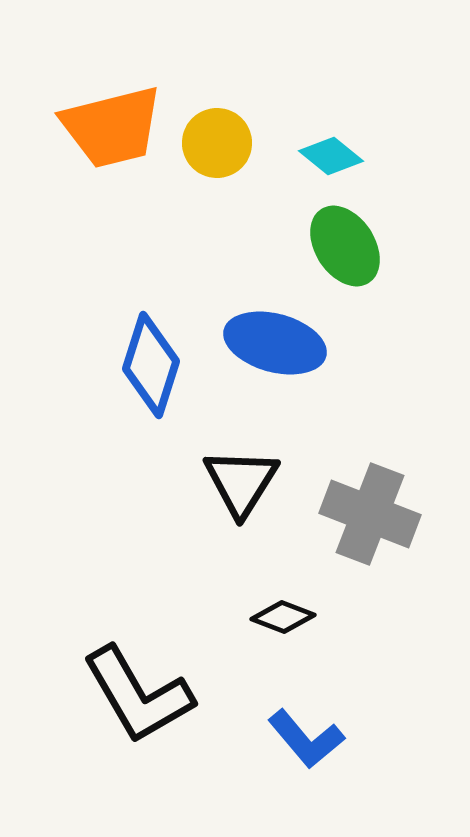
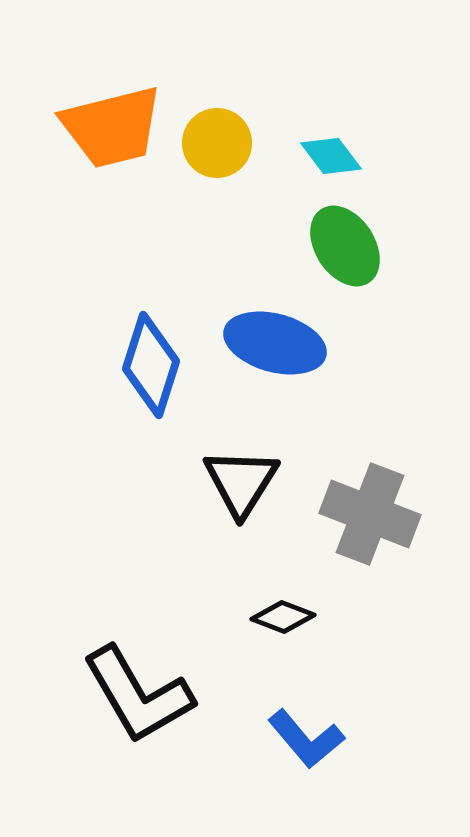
cyan diamond: rotated 14 degrees clockwise
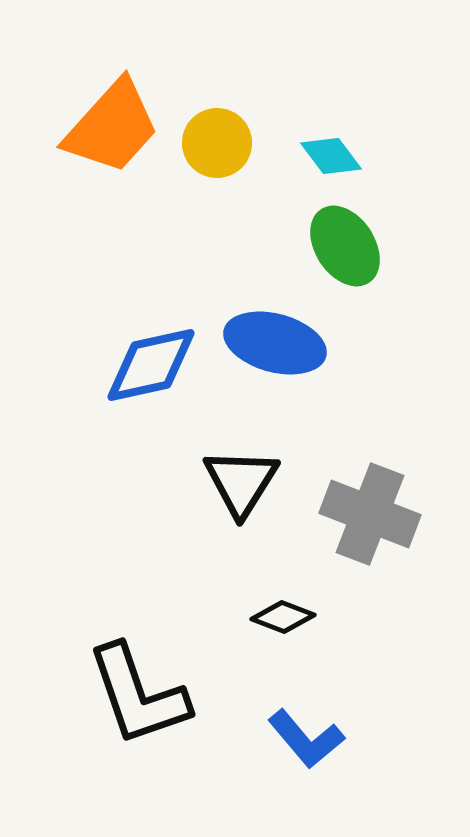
orange trapezoid: rotated 34 degrees counterclockwise
blue diamond: rotated 60 degrees clockwise
black L-shape: rotated 11 degrees clockwise
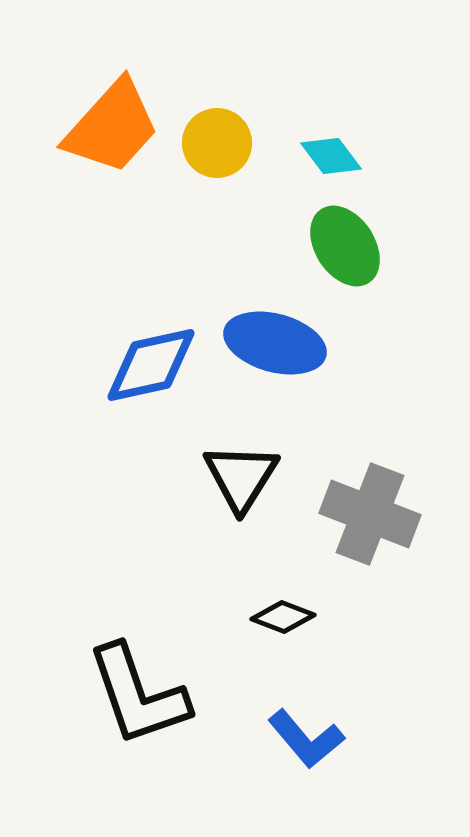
black triangle: moved 5 px up
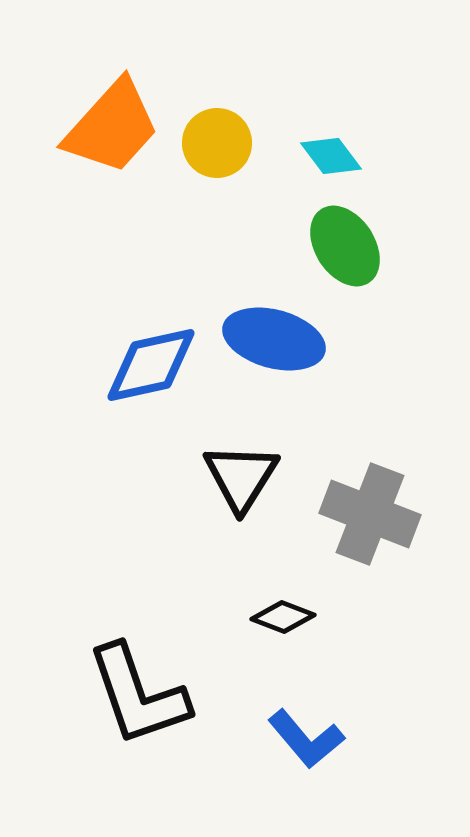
blue ellipse: moved 1 px left, 4 px up
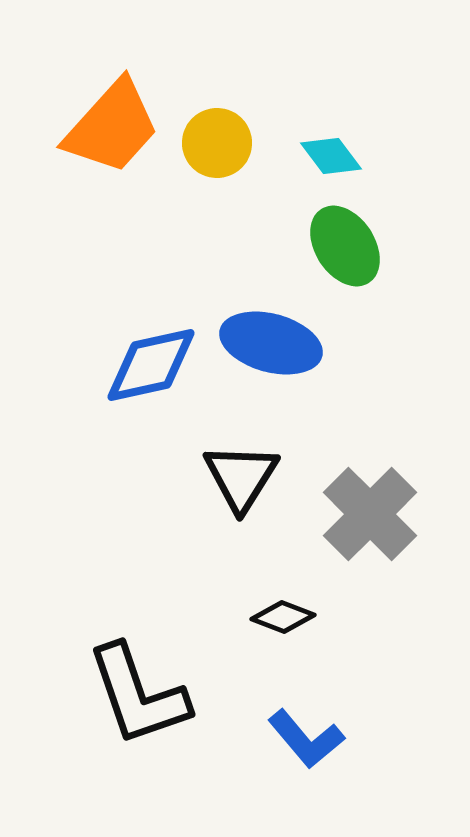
blue ellipse: moved 3 px left, 4 px down
gray cross: rotated 24 degrees clockwise
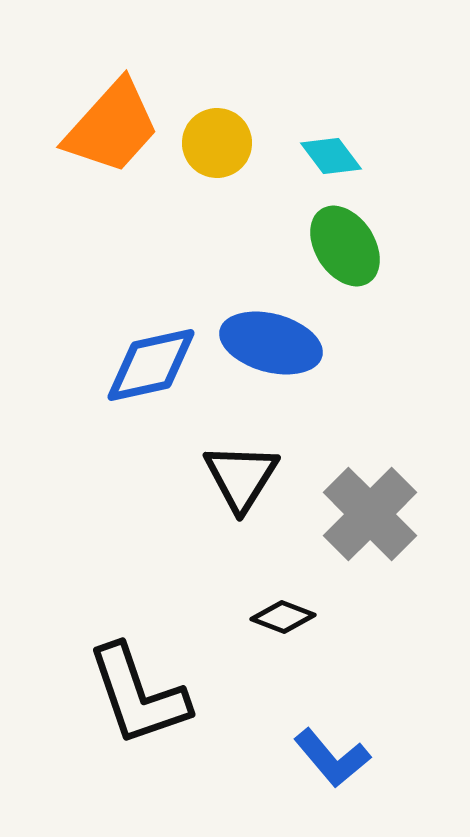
blue L-shape: moved 26 px right, 19 px down
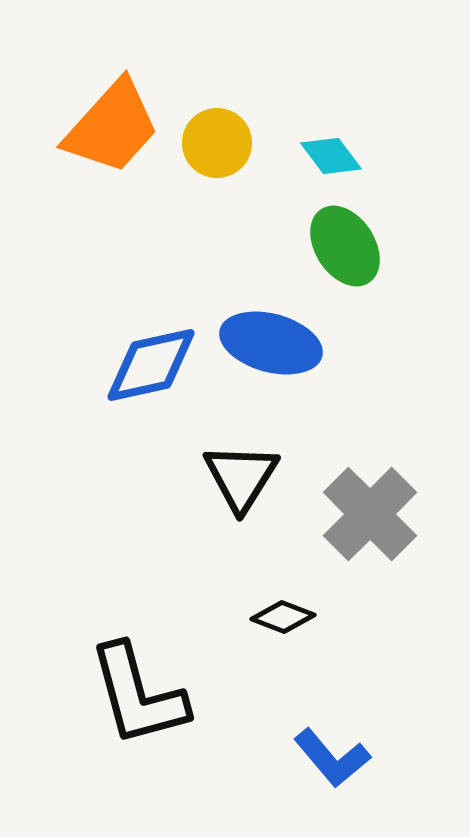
black L-shape: rotated 4 degrees clockwise
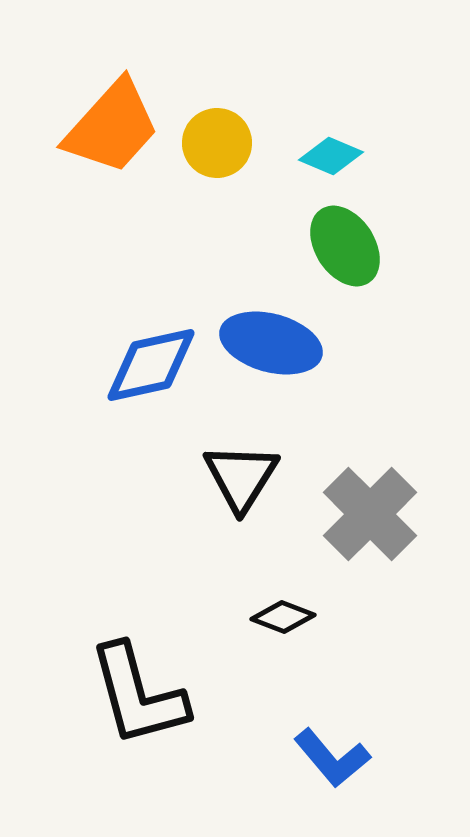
cyan diamond: rotated 30 degrees counterclockwise
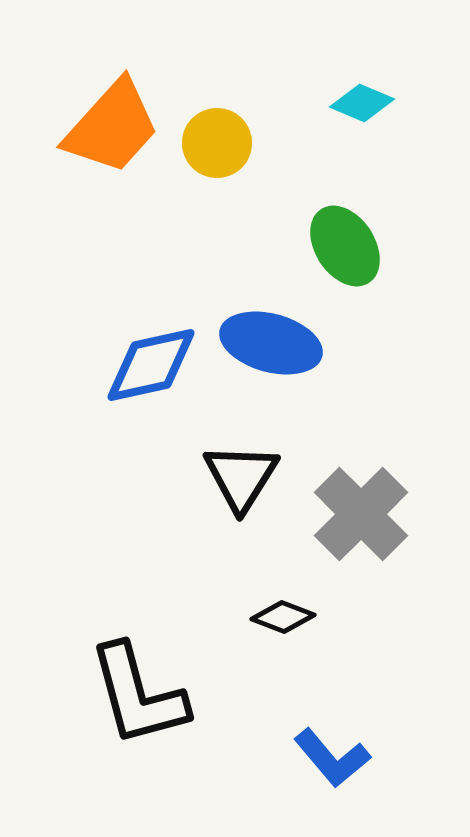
cyan diamond: moved 31 px right, 53 px up
gray cross: moved 9 px left
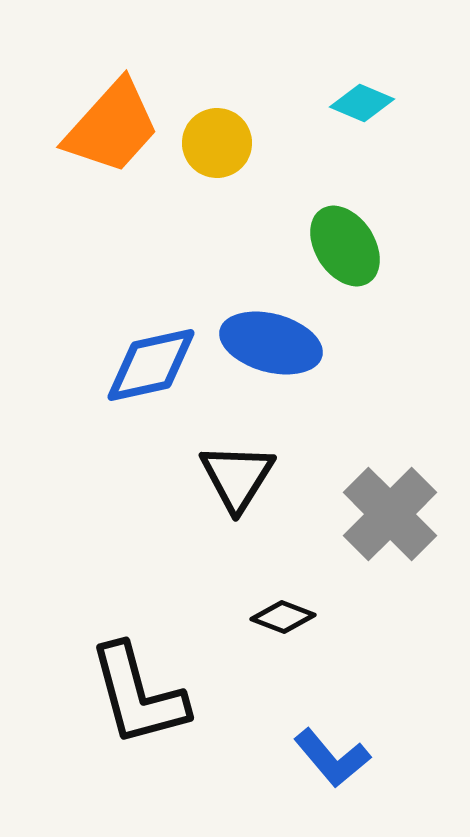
black triangle: moved 4 px left
gray cross: moved 29 px right
